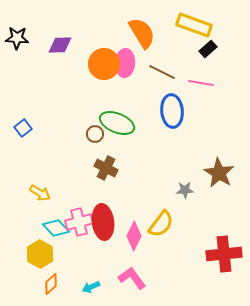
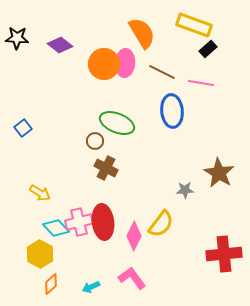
purple diamond: rotated 40 degrees clockwise
brown circle: moved 7 px down
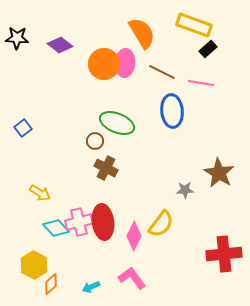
yellow hexagon: moved 6 px left, 11 px down
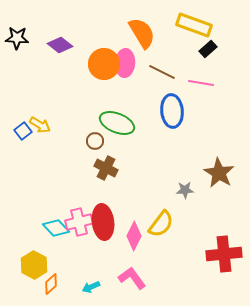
blue square: moved 3 px down
yellow arrow: moved 68 px up
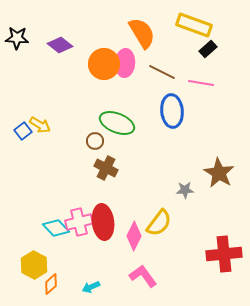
yellow semicircle: moved 2 px left, 1 px up
pink L-shape: moved 11 px right, 2 px up
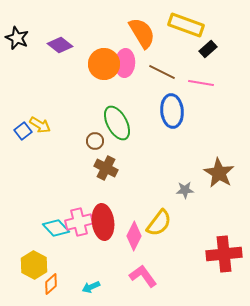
yellow rectangle: moved 8 px left
black star: rotated 20 degrees clockwise
green ellipse: rotated 40 degrees clockwise
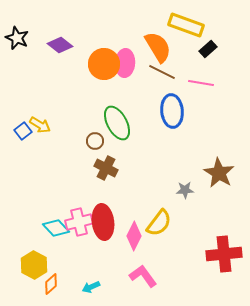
orange semicircle: moved 16 px right, 14 px down
